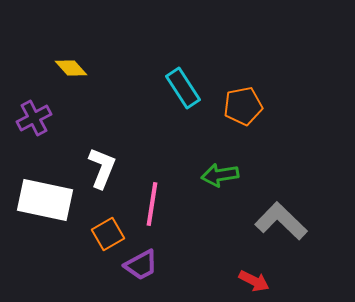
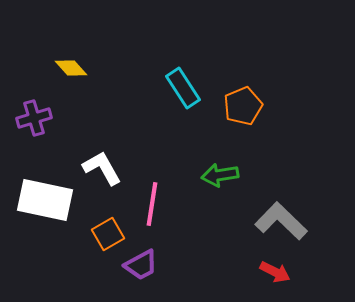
orange pentagon: rotated 12 degrees counterclockwise
purple cross: rotated 12 degrees clockwise
white L-shape: rotated 51 degrees counterclockwise
red arrow: moved 21 px right, 9 px up
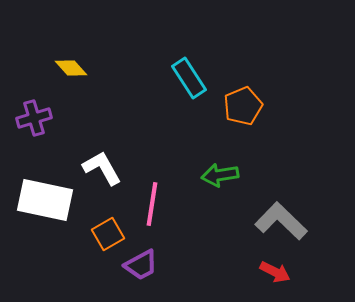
cyan rectangle: moved 6 px right, 10 px up
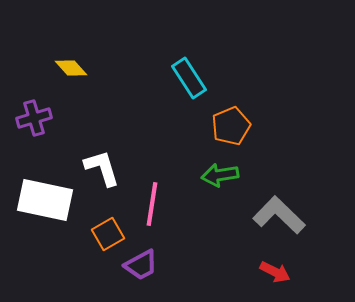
orange pentagon: moved 12 px left, 20 px down
white L-shape: rotated 12 degrees clockwise
gray L-shape: moved 2 px left, 6 px up
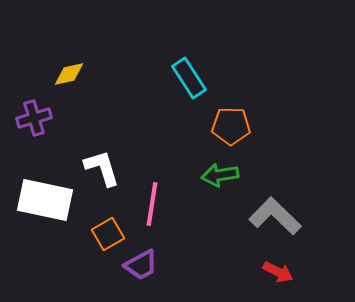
yellow diamond: moved 2 px left, 6 px down; rotated 60 degrees counterclockwise
orange pentagon: rotated 24 degrees clockwise
gray L-shape: moved 4 px left, 1 px down
red arrow: moved 3 px right
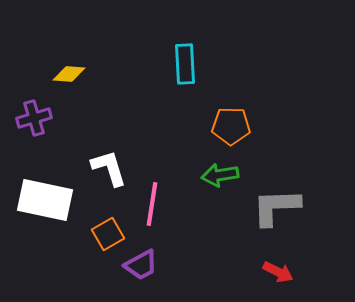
yellow diamond: rotated 16 degrees clockwise
cyan rectangle: moved 4 px left, 14 px up; rotated 30 degrees clockwise
white L-shape: moved 7 px right
gray L-shape: moved 1 px right, 9 px up; rotated 46 degrees counterclockwise
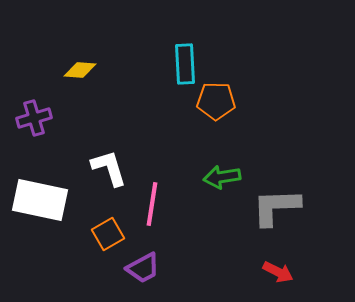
yellow diamond: moved 11 px right, 4 px up
orange pentagon: moved 15 px left, 25 px up
green arrow: moved 2 px right, 2 px down
white rectangle: moved 5 px left
purple trapezoid: moved 2 px right, 3 px down
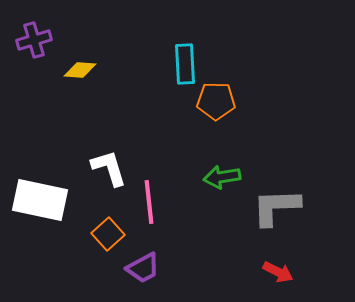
purple cross: moved 78 px up
pink line: moved 3 px left, 2 px up; rotated 15 degrees counterclockwise
orange square: rotated 12 degrees counterclockwise
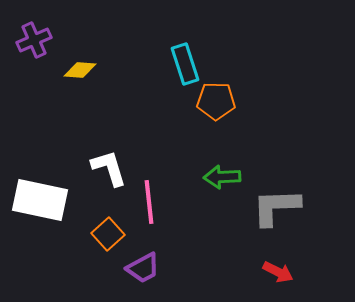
purple cross: rotated 8 degrees counterclockwise
cyan rectangle: rotated 15 degrees counterclockwise
green arrow: rotated 6 degrees clockwise
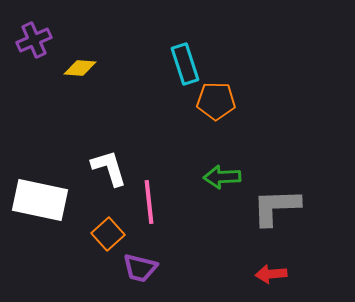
yellow diamond: moved 2 px up
purple trapezoid: moved 3 px left; rotated 42 degrees clockwise
red arrow: moved 7 px left, 2 px down; rotated 148 degrees clockwise
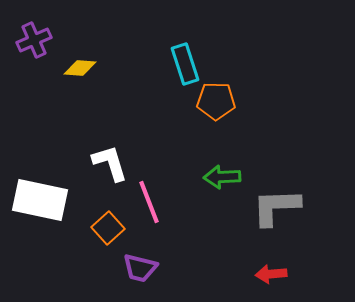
white L-shape: moved 1 px right, 5 px up
pink line: rotated 15 degrees counterclockwise
orange square: moved 6 px up
